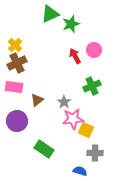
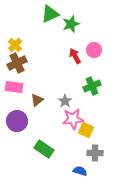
gray star: moved 1 px right, 1 px up
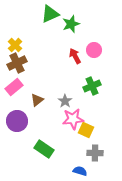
pink rectangle: rotated 48 degrees counterclockwise
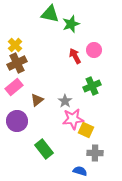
green triangle: rotated 36 degrees clockwise
green rectangle: rotated 18 degrees clockwise
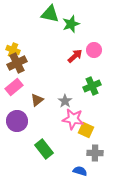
yellow cross: moved 2 px left, 5 px down; rotated 24 degrees counterclockwise
red arrow: rotated 77 degrees clockwise
pink star: rotated 15 degrees clockwise
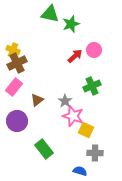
pink rectangle: rotated 12 degrees counterclockwise
pink star: moved 3 px up; rotated 10 degrees clockwise
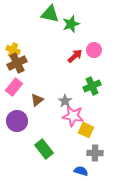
pink star: rotated 10 degrees counterclockwise
blue semicircle: moved 1 px right
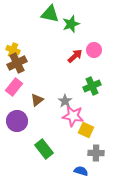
gray cross: moved 1 px right
